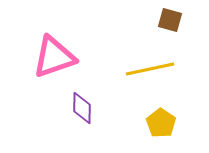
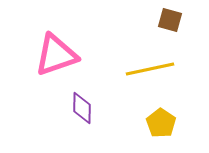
pink triangle: moved 2 px right, 2 px up
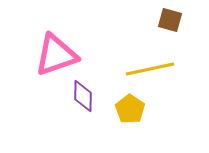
purple diamond: moved 1 px right, 12 px up
yellow pentagon: moved 31 px left, 14 px up
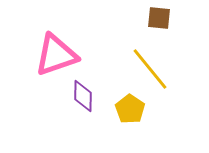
brown square: moved 11 px left, 2 px up; rotated 10 degrees counterclockwise
yellow line: rotated 63 degrees clockwise
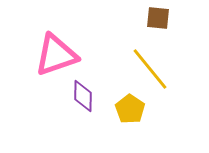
brown square: moved 1 px left
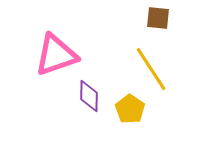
yellow line: moved 1 px right; rotated 6 degrees clockwise
purple diamond: moved 6 px right
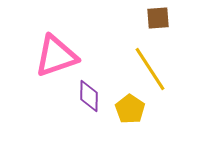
brown square: rotated 10 degrees counterclockwise
pink triangle: moved 1 px down
yellow line: moved 1 px left
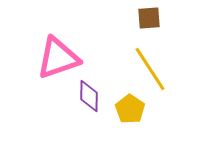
brown square: moved 9 px left
pink triangle: moved 2 px right, 2 px down
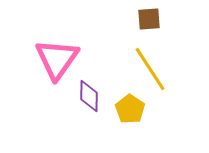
brown square: moved 1 px down
pink triangle: moved 1 px left, 1 px down; rotated 36 degrees counterclockwise
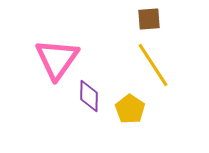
yellow line: moved 3 px right, 4 px up
